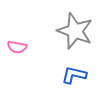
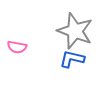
blue L-shape: moved 2 px left, 16 px up
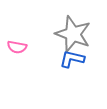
gray star: moved 2 px left, 3 px down
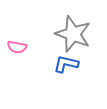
blue L-shape: moved 6 px left, 5 px down
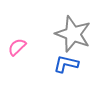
pink semicircle: rotated 126 degrees clockwise
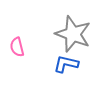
pink semicircle: rotated 60 degrees counterclockwise
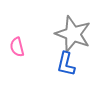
blue L-shape: rotated 90 degrees counterclockwise
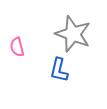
blue L-shape: moved 7 px left, 6 px down
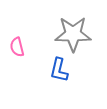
gray star: rotated 21 degrees counterclockwise
